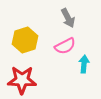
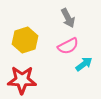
pink semicircle: moved 3 px right
cyan arrow: rotated 48 degrees clockwise
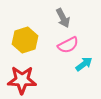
gray arrow: moved 5 px left
pink semicircle: moved 1 px up
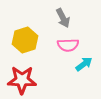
pink semicircle: rotated 25 degrees clockwise
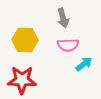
gray arrow: rotated 12 degrees clockwise
yellow hexagon: rotated 20 degrees clockwise
